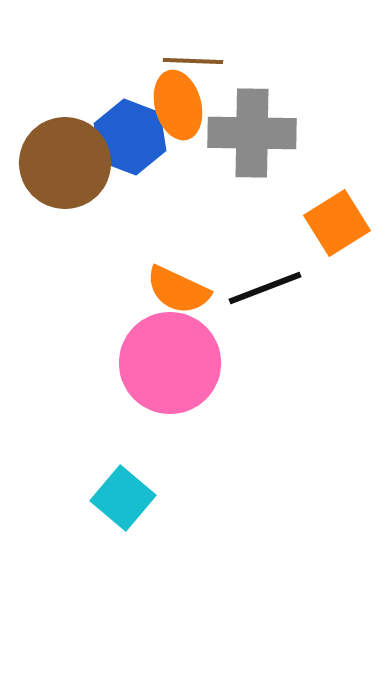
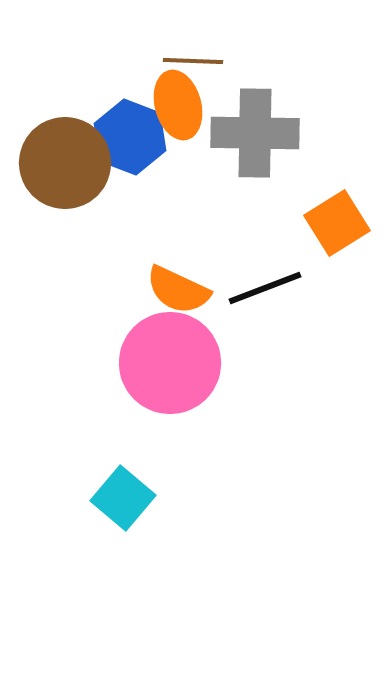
gray cross: moved 3 px right
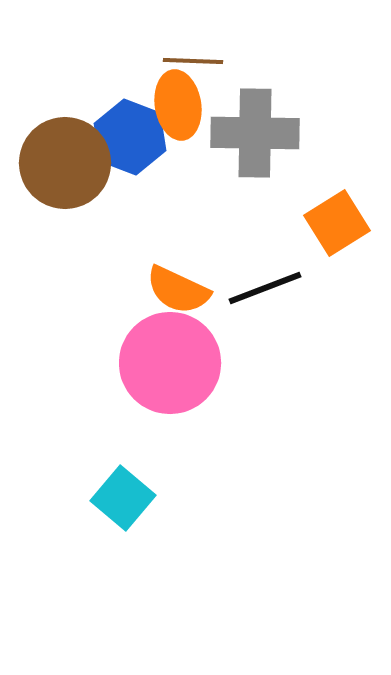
orange ellipse: rotated 6 degrees clockwise
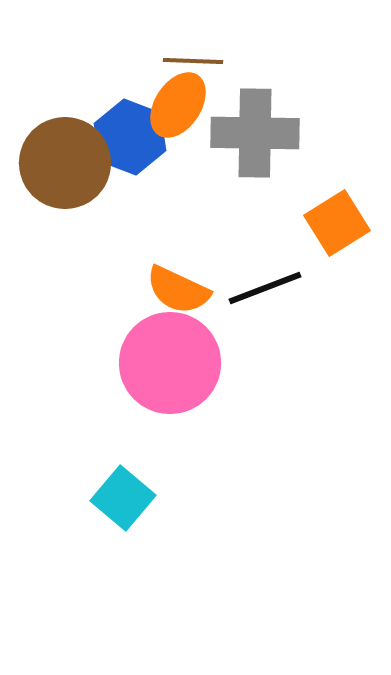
orange ellipse: rotated 42 degrees clockwise
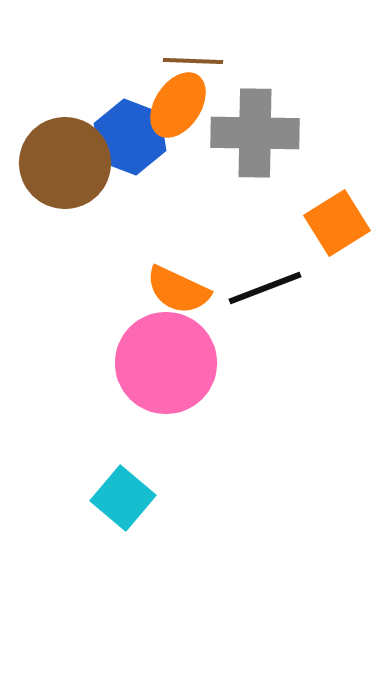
pink circle: moved 4 px left
